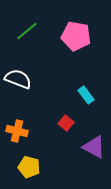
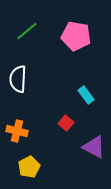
white semicircle: rotated 108 degrees counterclockwise
yellow pentagon: rotated 30 degrees clockwise
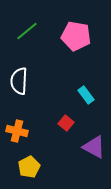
white semicircle: moved 1 px right, 2 px down
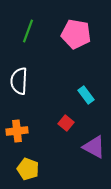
green line: moved 1 px right; rotated 30 degrees counterclockwise
pink pentagon: moved 2 px up
orange cross: rotated 20 degrees counterclockwise
yellow pentagon: moved 1 px left, 2 px down; rotated 25 degrees counterclockwise
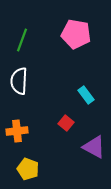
green line: moved 6 px left, 9 px down
